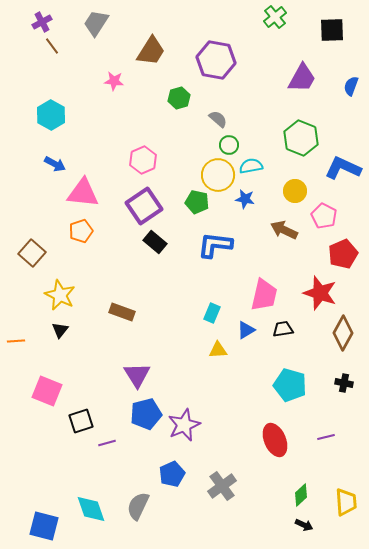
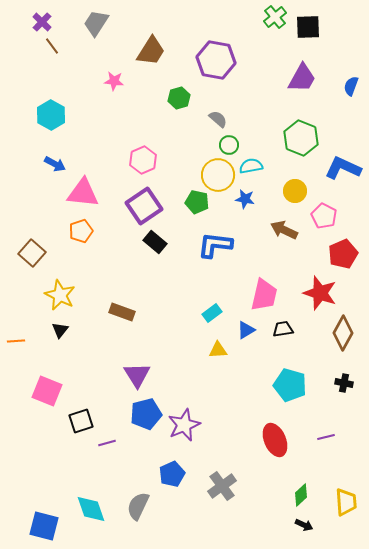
purple cross at (42, 22): rotated 18 degrees counterclockwise
black square at (332, 30): moved 24 px left, 3 px up
cyan rectangle at (212, 313): rotated 30 degrees clockwise
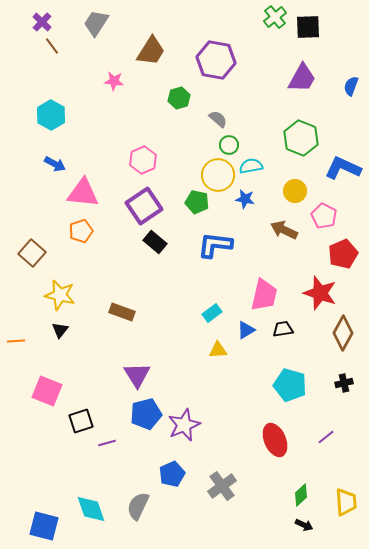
yellow star at (60, 295): rotated 12 degrees counterclockwise
black cross at (344, 383): rotated 24 degrees counterclockwise
purple line at (326, 437): rotated 24 degrees counterclockwise
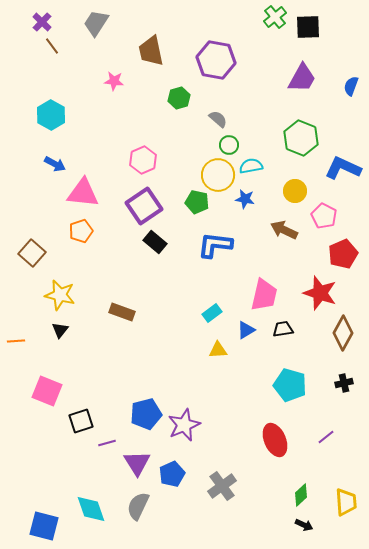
brown trapezoid at (151, 51): rotated 136 degrees clockwise
purple triangle at (137, 375): moved 88 px down
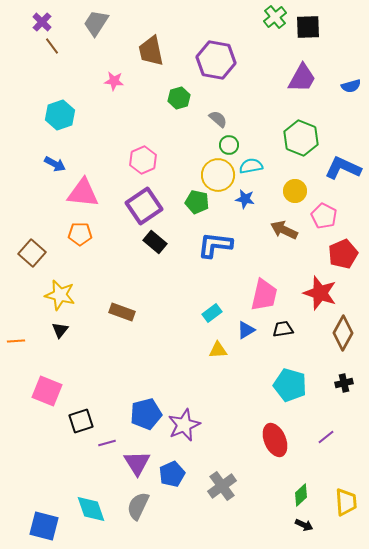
blue semicircle at (351, 86): rotated 126 degrees counterclockwise
cyan hexagon at (51, 115): moved 9 px right; rotated 12 degrees clockwise
orange pentagon at (81, 231): moved 1 px left, 3 px down; rotated 20 degrees clockwise
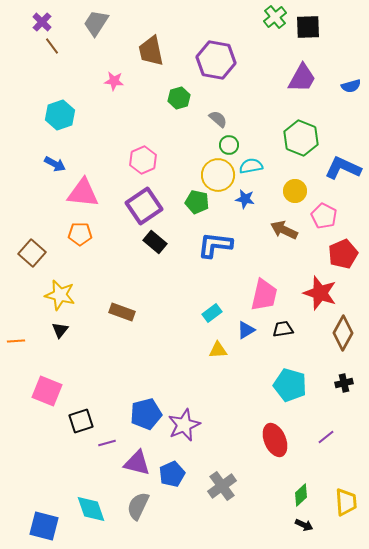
purple triangle at (137, 463): rotated 44 degrees counterclockwise
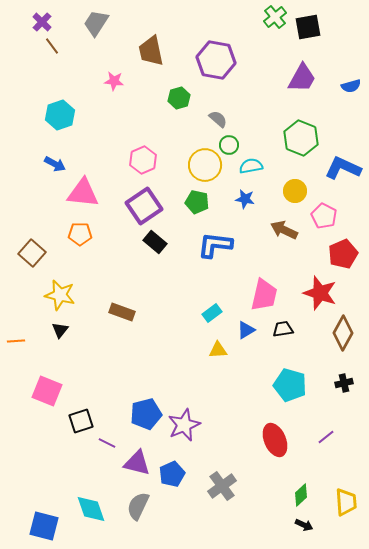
black square at (308, 27): rotated 8 degrees counterclockwise
yellow circle at (218, 175): moved 13 px left, 10 px up
purple line at (107, 443): rotated 42 degrees clockwise
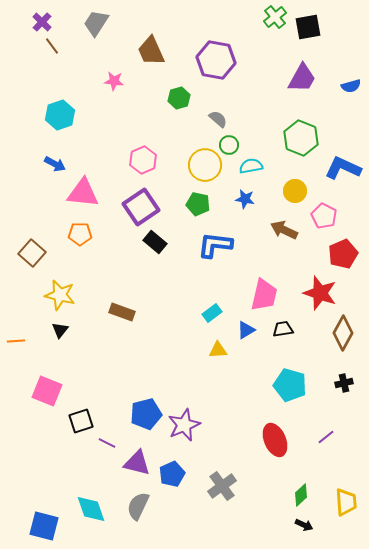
brown trapezoid at (151, 51): rotated 12 degrees counterclockwise
green pentagon at (197, 202): moved 1 px right, 2 px down
purple square at (144, 206): moved 3 px left, 1 px down
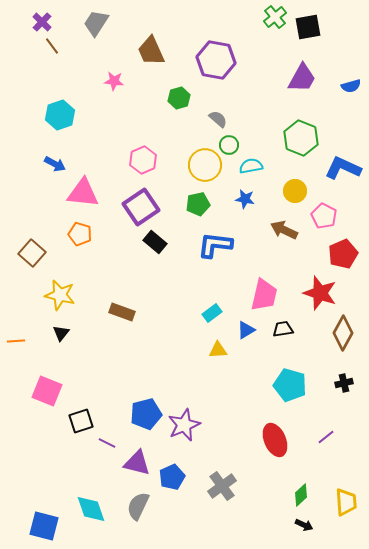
green pentagon at (198, 204): rotated 25 degrees counterclockwise
orange pentagon at (80, 234): rotated 15 degrees clockwise
black triangle at (60, 330): moved 1 px right, 3 px down
blue pentagon at (172, 474): moved 3 px down
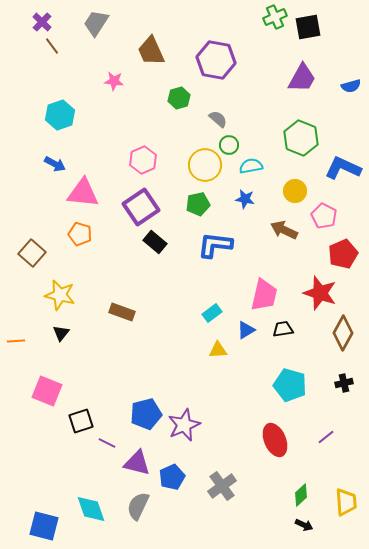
green cross at (275, 17): rotated 15 degrees clockwise
